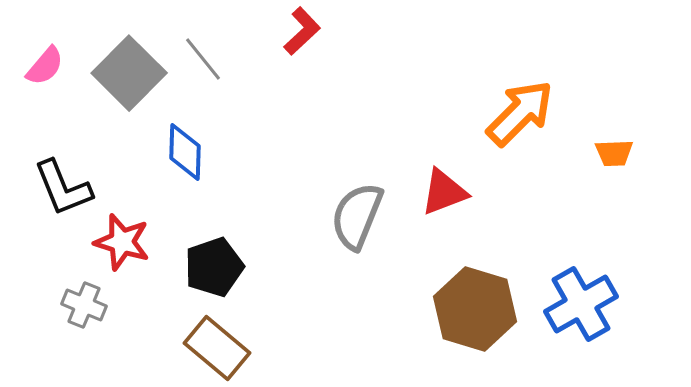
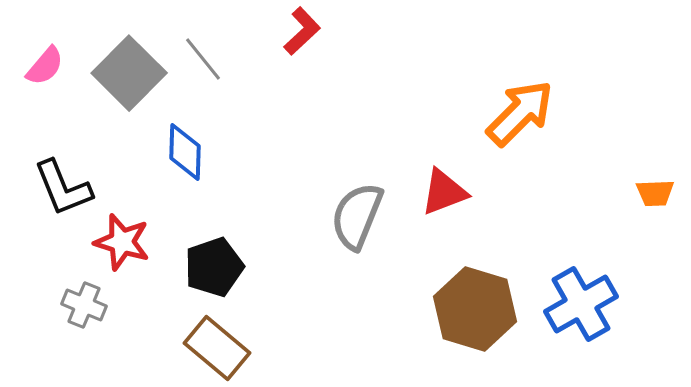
orange trapezoid: moved 41 px right, 40 px down
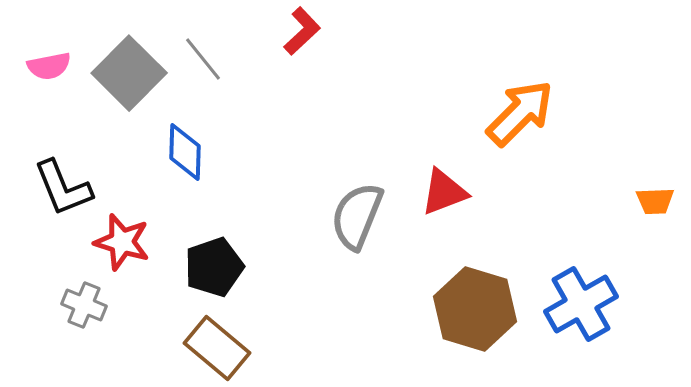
pink semicircle: moved 4 px right; rotated 39 degrees clockwise
orange trapezoid: moved 8 px down
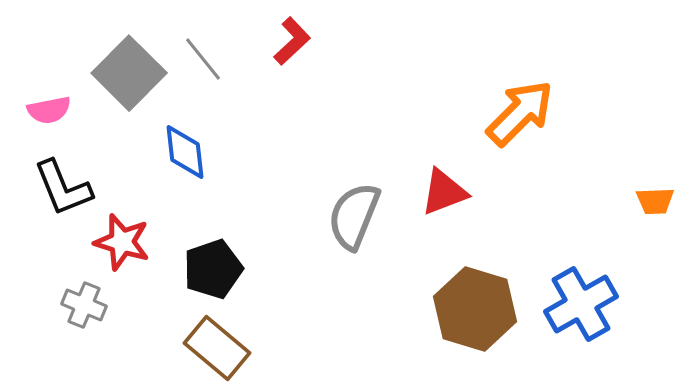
red L-shape: moved 10 px left, 10 px down
pink semicircle: moved 44 px down
blue diamond: rotated 8 degrees counterclockwise
gray semicircle: moved 3 px left
black pentagon: moved 1 px left, 2 px down
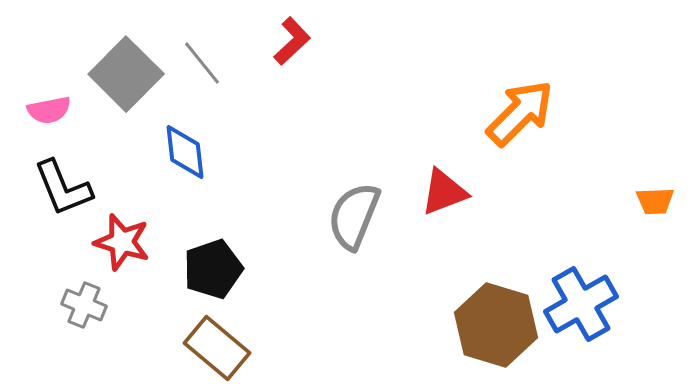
gray line: moved 1 px left, 4 px down
gray square: moved 3 px left, 1 px down
brown hexagon: moved 21 px right, 16 px down
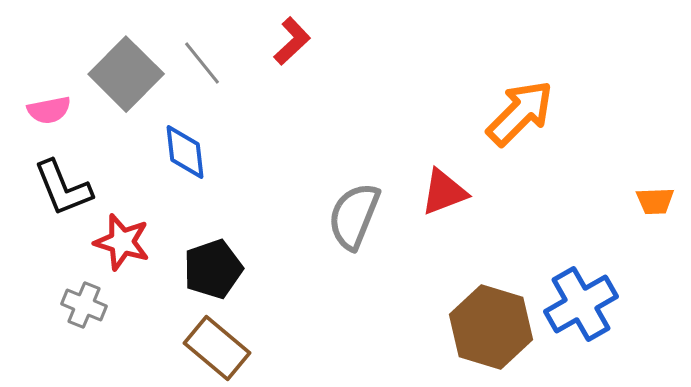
brown hexagon: moved 5 px left, 2 px down
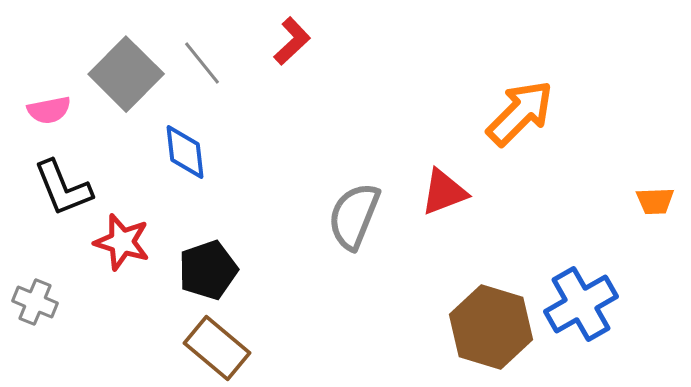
black pentagon: moved 5 px left, 1 px down
gray cross: moved 49 px left, 3 px up
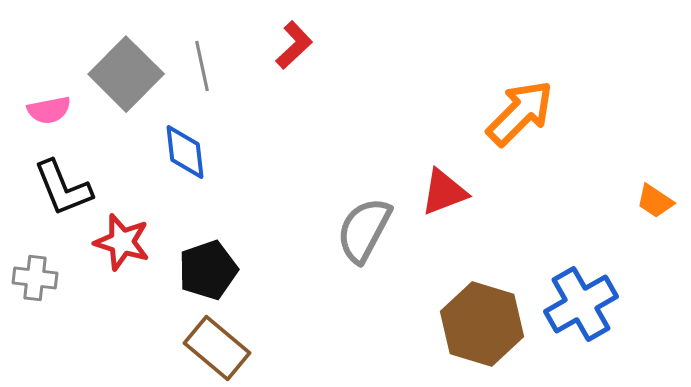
red L-shape: moved 2 px right, 4 px down
gray line: moved 3 px down; rotated 27 degrees clockwise
orange trapezoid: rotated 36 degrees clockwise
gray semicircle: moved 10 px right, 14 px down; rotated 6 degrees clockwise
gray cross: moved 24 px up; rotated 15 degrees counterclockwise
brown hexagon: moved 9 px left, 3 px up
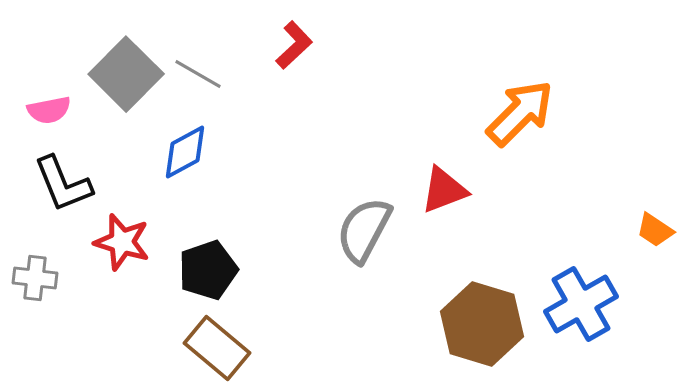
gray line: moved 4 px left, 8 px down; rotated 48 degrees counterclockwise
blue diamond: rotated 68 degrees clockwise
black L-shape: moved 4 px up
red triangle: moved 2 px up
orange trapezoid: moved 29 px down
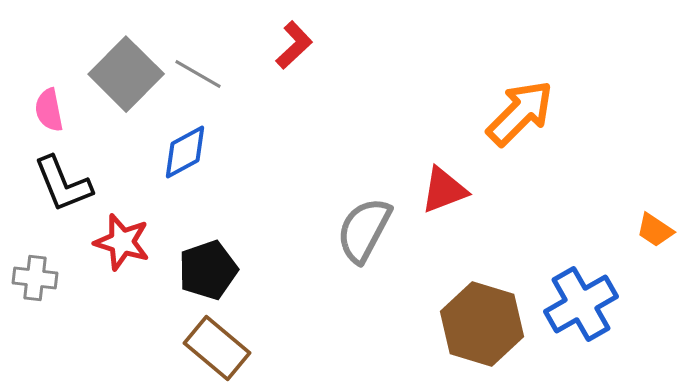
pink semicircle: rotated 90 degrees clockwise
